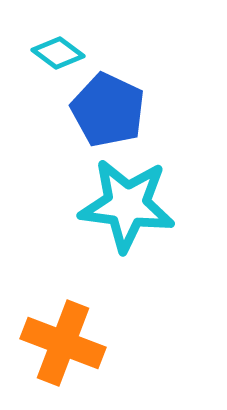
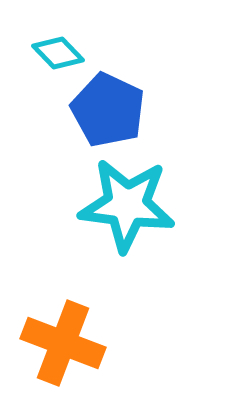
cyan diamond: rotated 9 degrees clockwise
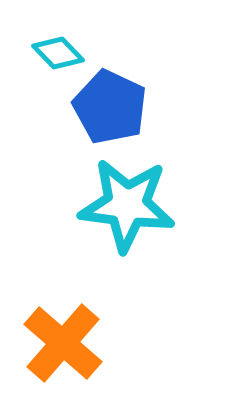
blue pentagon: moved 2 px right, 3 px up
orange cross: rotated 20 degrees clockwise
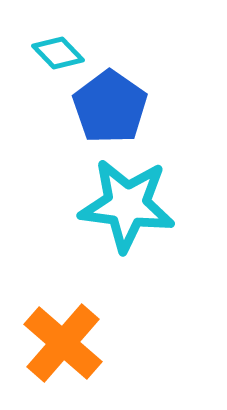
blue pentagon: rotated 10 degrees clockwise
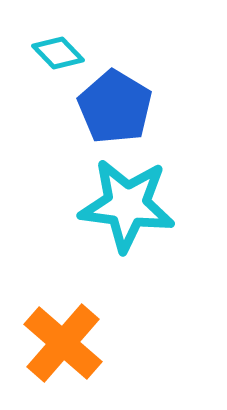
blue pentagon: moved 5 px right; rotated 4 degrees counterclockwise
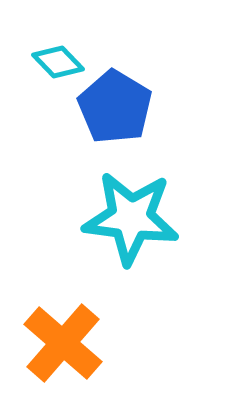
cyan diamond: moved 9 px down
cyan star: moved 4 px right, 13 px down
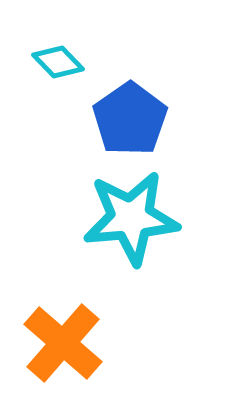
blue pentagon: moved 15 px right, 12 px down; rotated 6 degrees clockwise
cyan star: rotated 12 degrees counterclockwise
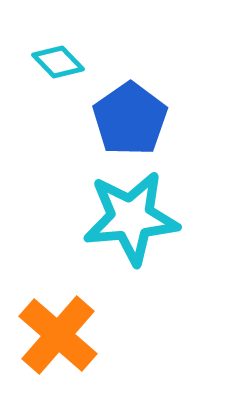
orange cross: moved 5 px left, 8 px up
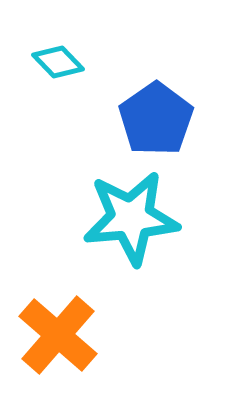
blue pentagon: moved 26 px right
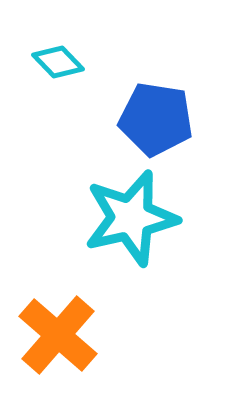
blue pentagon: rotated 28 degrees counterclockwise
cyan star: rotated 8 degrees counterclockwise
